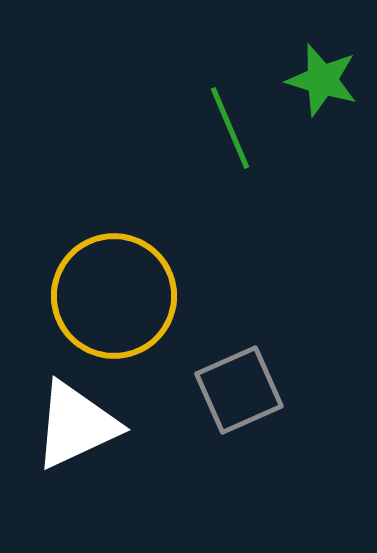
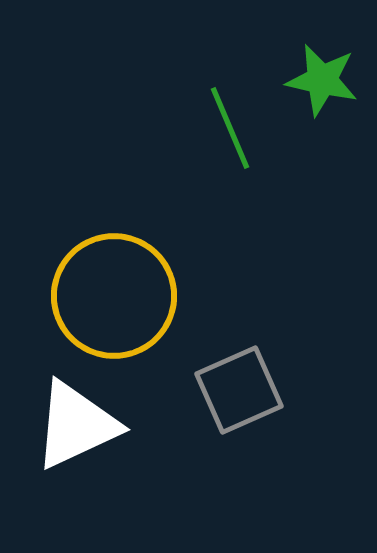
green star: rotated 4 degrees counterclockwise
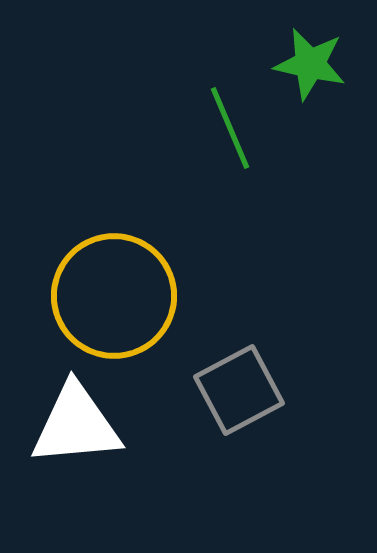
green star: moved 12 px left, 16 px up
gray square: rotated 4 degrees counterclockwise
white triangle: rotated 20 degrees clockwise
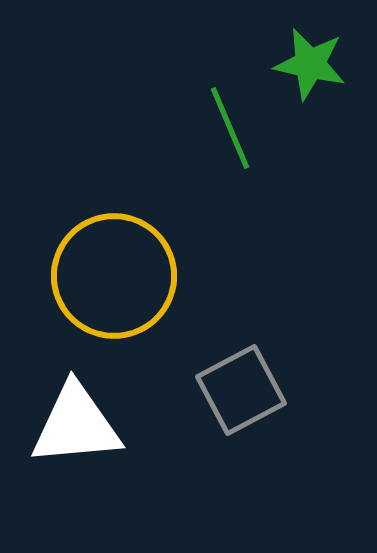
yellow circle: moved 20 px up
gray square: moved 2 px right
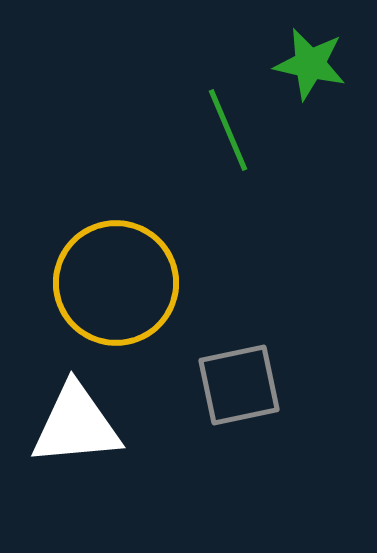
green line: moved 2 px left, 2 px down
yellow circle: moved 2 px right, 7 px down
gray square: moved 2 px left, 5 px up; rotated 16 degrees clockwise
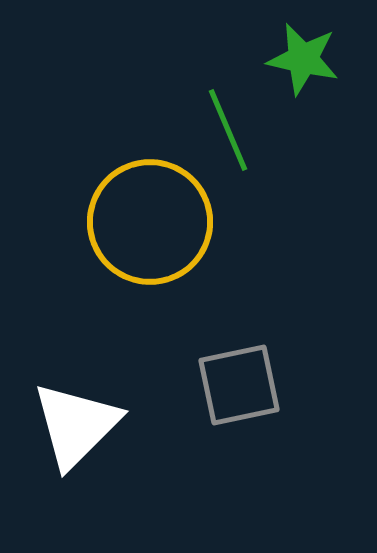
green star: moved 7 px left, 5 px up
yellow circle: moved 34 px right, 61 px up
white triangle: rotated 40 degrees counterclockwise
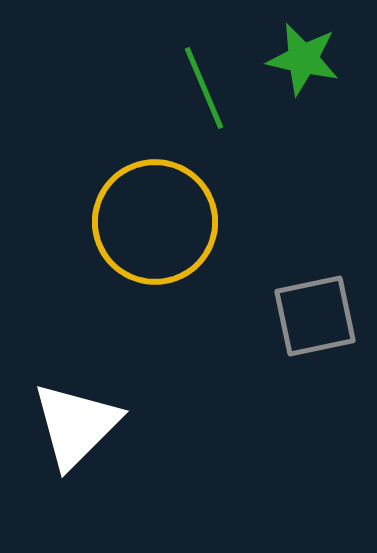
green line: moved 24 px left, 42 px up
yellow circle: moved 5 px right
gray square: moved 76 px right, 69 px up
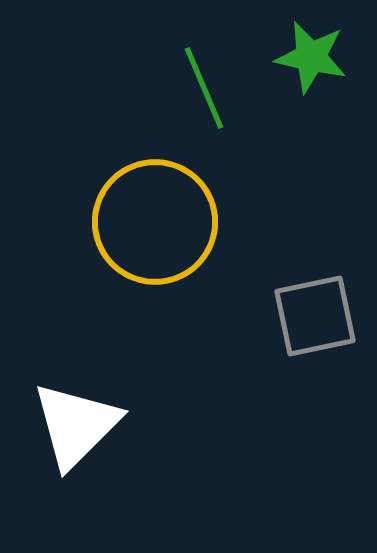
green star: moved 8 px right, 2 px up
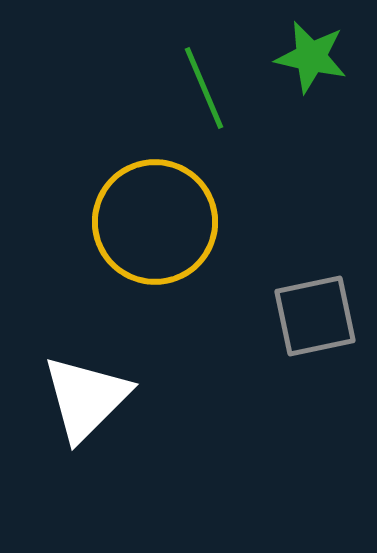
white triangle: moved 10 px right, 27 px up
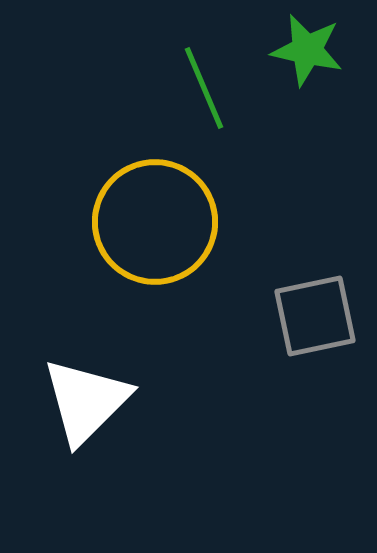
green star: moved 4 px left, 7 px up
white triangle: moved 3 px down
